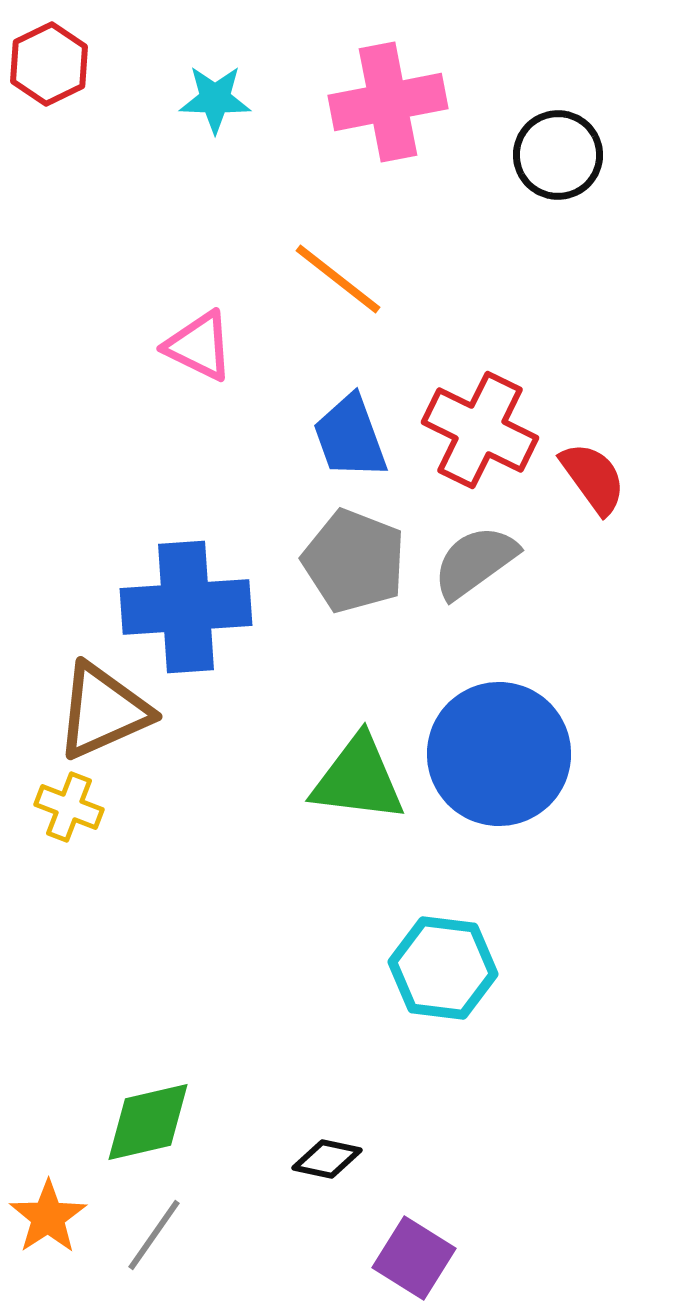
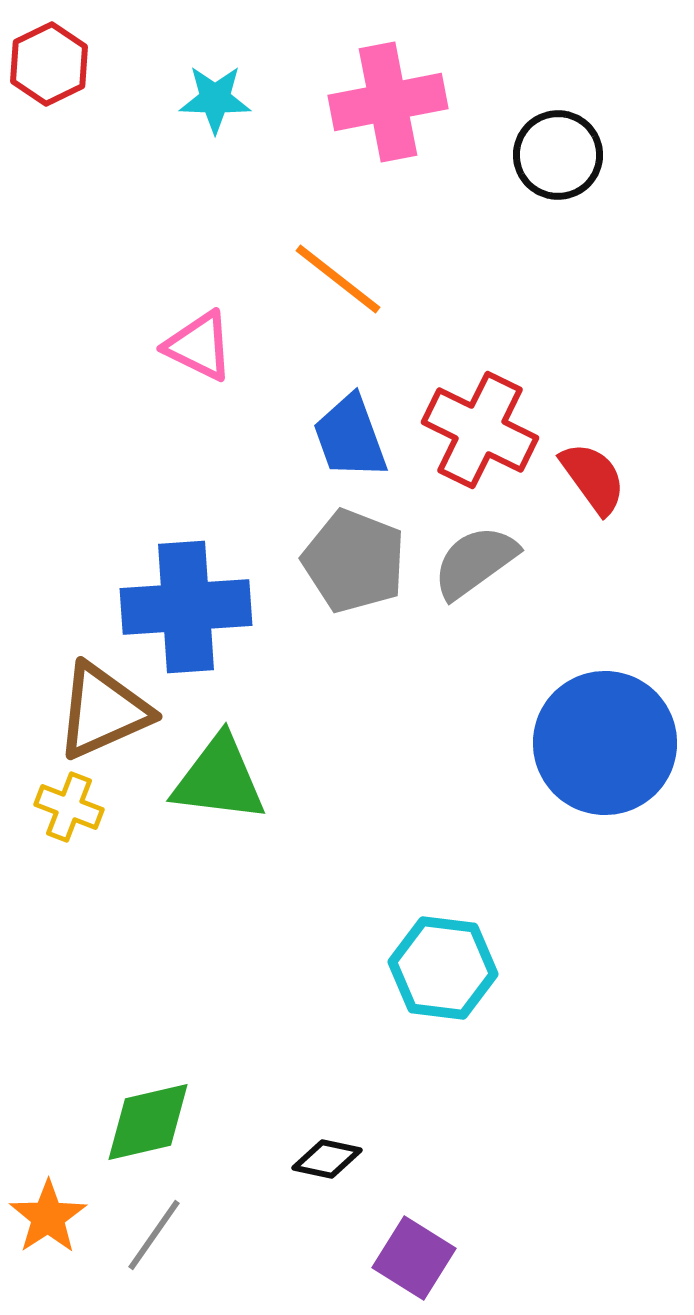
blue circle: moved 106 px right, 11 px up
green triangle: moved 139 px left
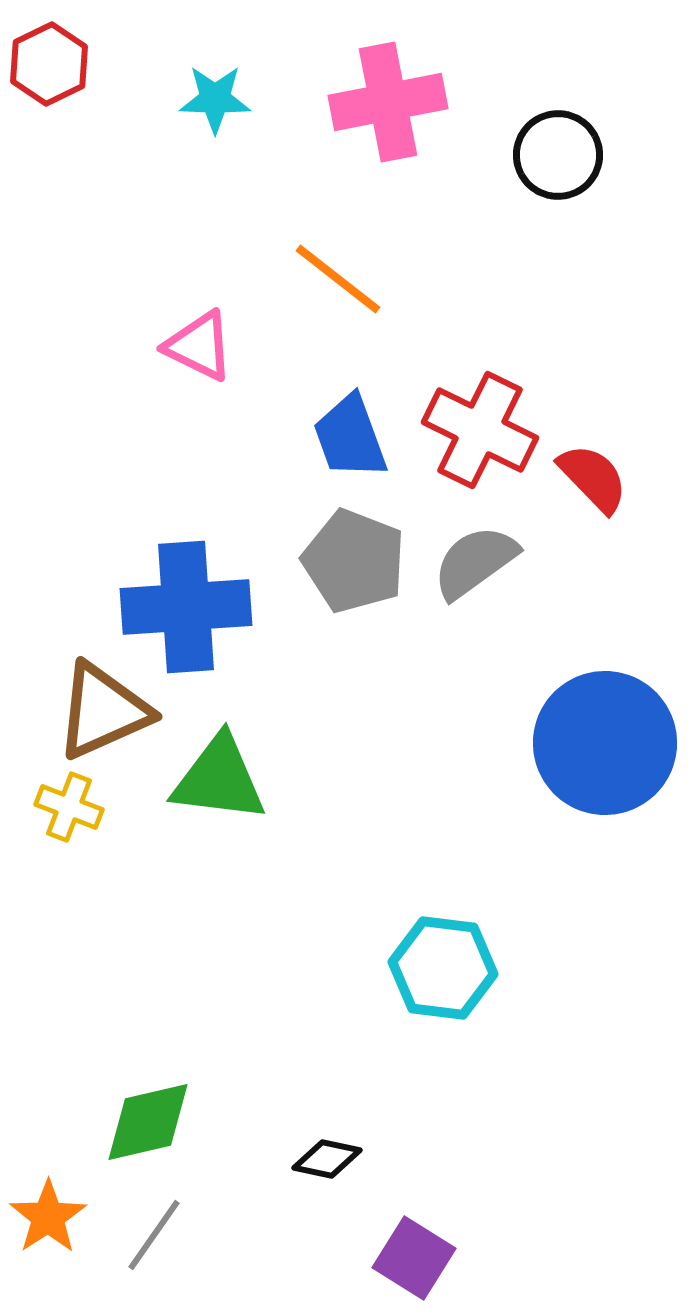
red semicircle: rotated 8 degrees counterclockwise
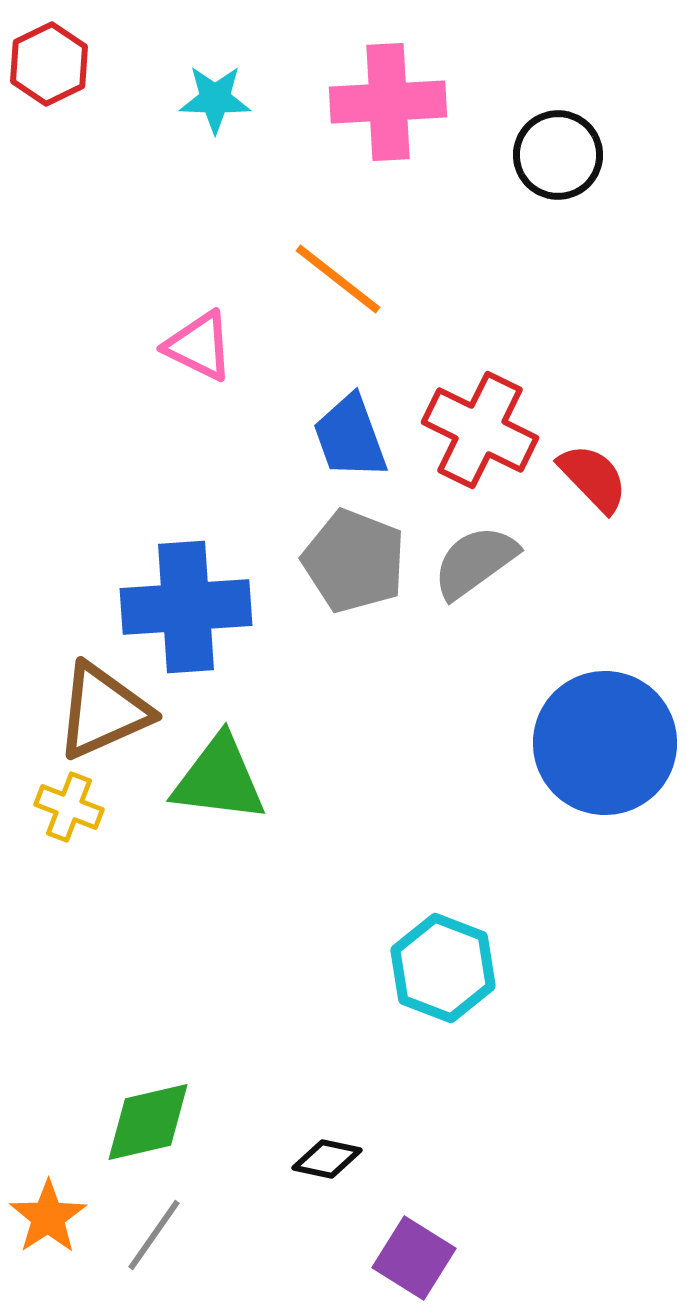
pink cross: rotated 8 degrees clockwise
cyan hexagon: rotated 14 degrees clockwise
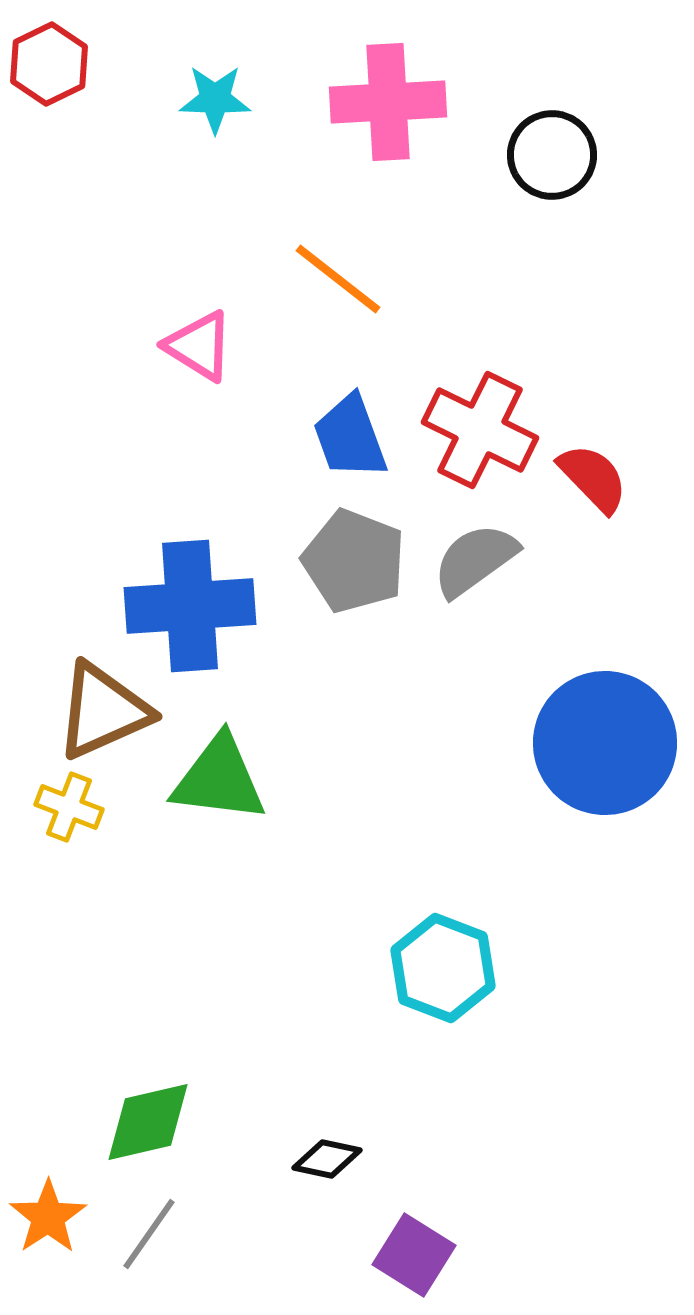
black circle: moved 6 px left
pink triangle: rotated 6 degrees clockwise
gray semicircle: moved 2 px up
blue cross: moved 4 px right, 1 px up
gray line: moved 5 px left, 1 px up
purple square: moved 3 px up
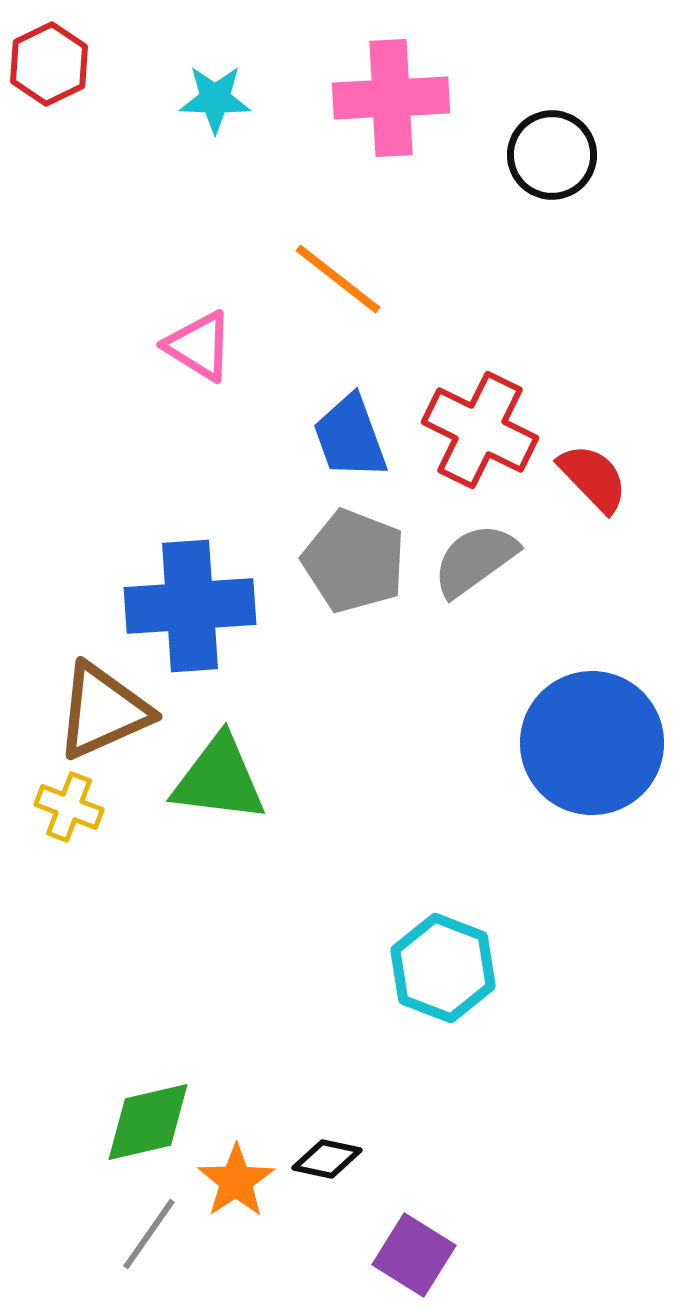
pink cross: moved 3 px right, 4 px up
blue circle: moved 13 px left
orange star: moved 188 px right, 36 px up
